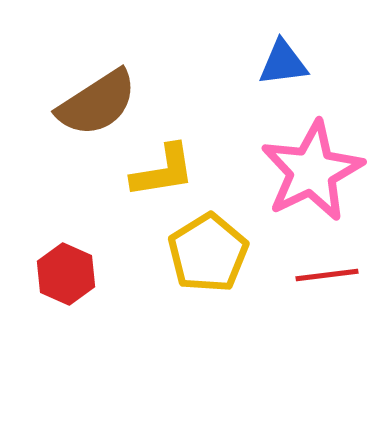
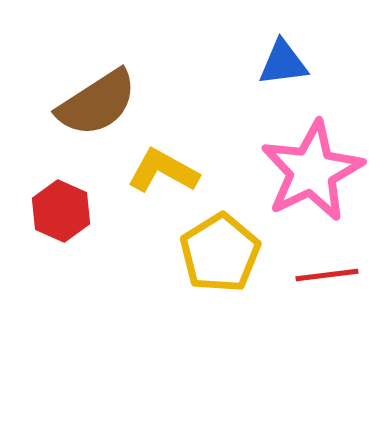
yellow L-shape: rotated 142 degrees counterclockwise
yellow pentagon: moved 12 px right
red hexagon: moved 5 px left, 63 px up
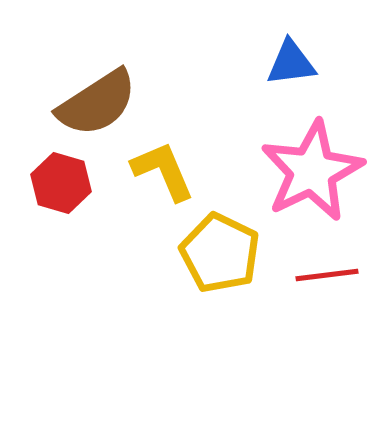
blue triangle: moved 8 px right
yellow L-shape: rotated 38 degrees clockwise
red hexagon: moved 28 px up; rotated 8 degrees counterclockwise
yellow pentagon: rotated 14 degrees counterclockwise
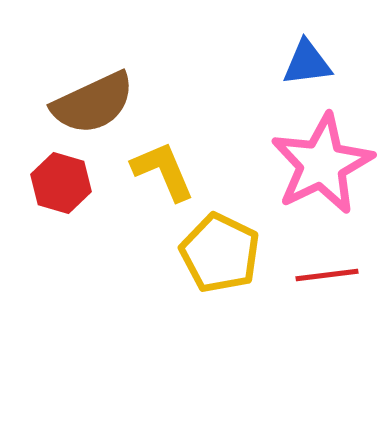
blue triangle: moved 16 px right
brown semicircle: moved 4 px left; rotated 8 degrees clockwise
pink star: moved 10 px right, 7 px up
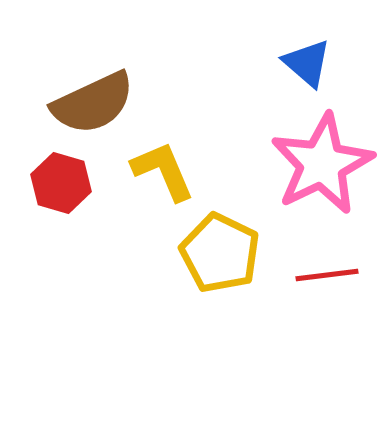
blue triangle: rotated 48 degrees clockwise
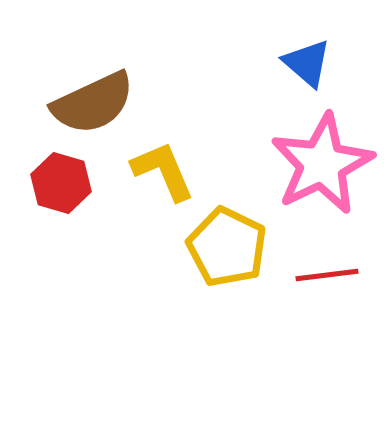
yellow pentagon: moved 7 px right, 6 px up
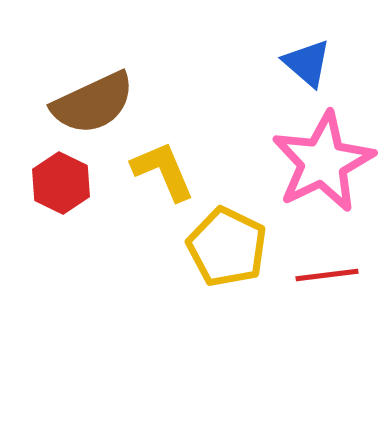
pink star: moved 1 px right, 2 px up
red hexagon: rotated 10 degrees clockwise
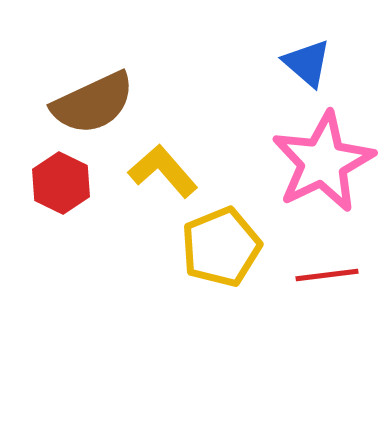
yellow L-shape: rotated 18 degrees counterclockwise
yellow pentagon: moved 6 px left; rotated 24 degrees clockwise
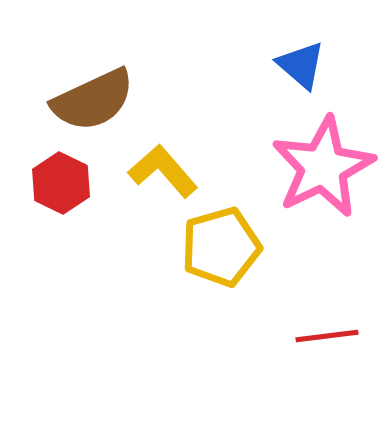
blue triangle: moved 6 px left, 2 px down
brown semicircle: moved 3 px up
pink star: moved 5 px down
yellow pentagon: rotated 6 degrees clockwise
red line: moved 61 px down
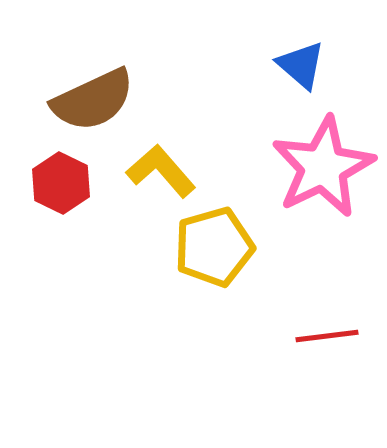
yellow L-shape: moved 2 px left
yellow pentagon: moved 7 px left
